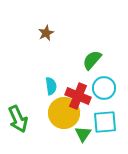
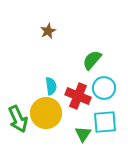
brown star: moved 2 px right, 2 px up
yellow circle: moved 18 px left
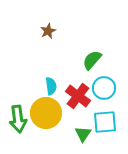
red cross: rotated 15 degrees clockwise
green arrow: rotated 16 degrees clockwise
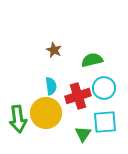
brown star: moved 6 px right, 19 px down; rotated 21 degrees counterclockwise
green semicircle: rotated 35 degrees clockwise
red cross: rotated 35 degrees clockwise
